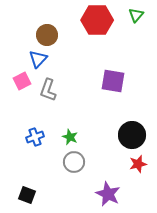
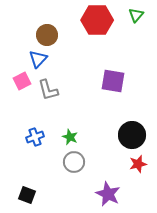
gray L-shape: rotated 35 degrees counterclockwise
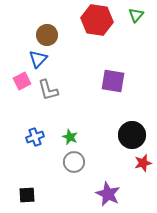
red hexagon: rotated 8 degrees clockwise
red star: moved 5 px right, 1 px up
black square: rotated 24 degrees counterclockwise
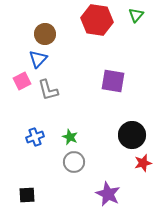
brown circle: moved 2 px left, 1 px up
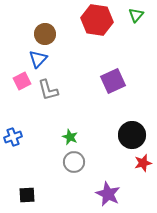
purple square: rotated 35 degrees counterclockwise
blue cross: moved 22 px left
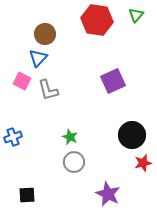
blue triangle: moved 1 px up
pink square: rotated 36 degrees counterclockwise
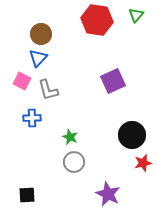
brown circle: moved 4 px left
blue cross: moved 19 px right, 19 px up; rotated 18 degrees clockwise
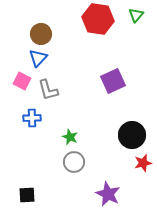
red hexagon: moved 1 px right, 1 px up
